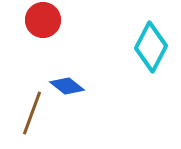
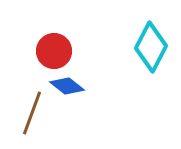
red circle: moved 11 px right, 31 px down
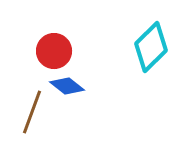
cyan diamond: rotated 18 degrees clockwise
brown line: moved 1 px up
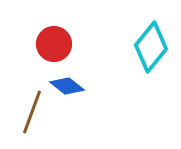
cyan diamond: rotated 6 degrees counterclockwise
red circle: moved 7 px up
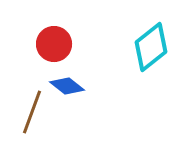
cyan diamond: rotated 12 degrees clockwise
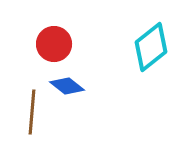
brown line: rotated 15 degrees counterclockwise
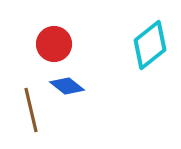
cyan diamond: moved 1 px left, 2 px up
brown line: moved 1 px left, 2 px up; rotated 18 degrees counterclockwise
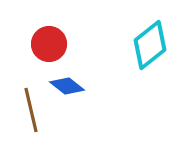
red circle: moved 5 px left
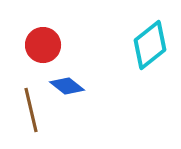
red circle: moved 6 px left, 1 px down
